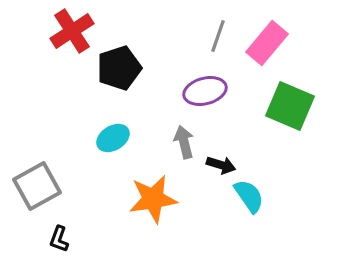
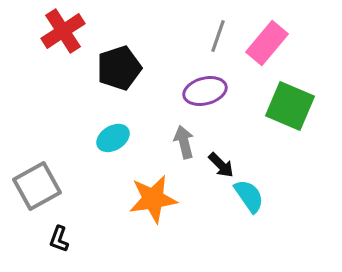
red cross: moved 9 px left
black arrow: rotated 28 degrees clockwise
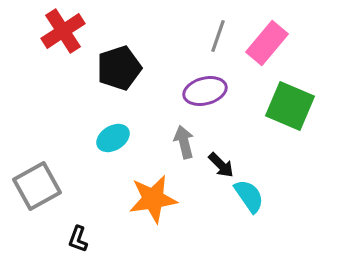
black L-shape: moved 19 px right
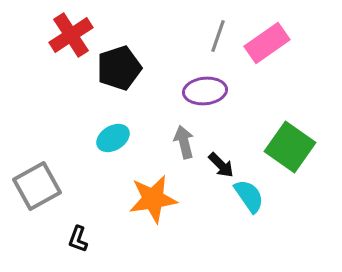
red cross: moved 8 px right, 4 px down
pink rectangle: rotated 15 degrees clockwise
purple ellipse: rotated 9 degrees clockwise
green square: moved 41 px down; rotated 12 degrees clockwise
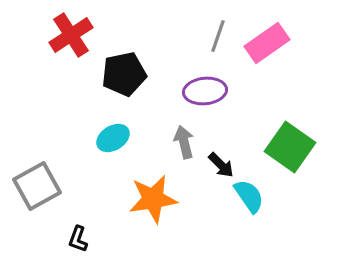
black pentagon: moved 5 px right, 6 px down; rotated 6 degrees clockwise
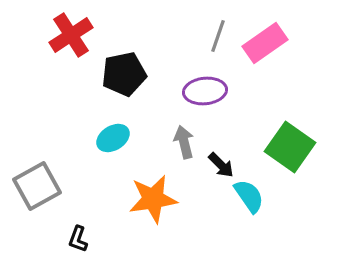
pink rectangle: moved 2 px left
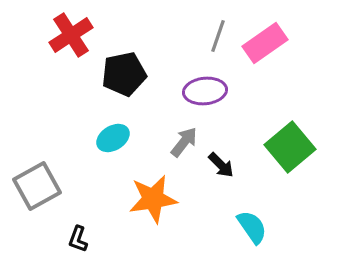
gray arrow: rotated 52 degrees clockwise
green square: rotated 15 degrees clockwise
cyan semicircle: moved 3 px right, 31 px down
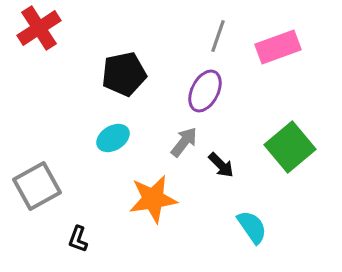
red cross: moved 32 px left, 7 px up
pink rectangle: moved 13 px right, 4 px down; rotated 15 degrees clockwise
purple ellipse: rotated 57 degrees counterclockwise
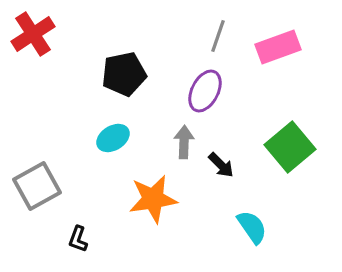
red cross: moved 6 px left, 6 px down
gray arrow: rotated 36 degrees counterclockwise
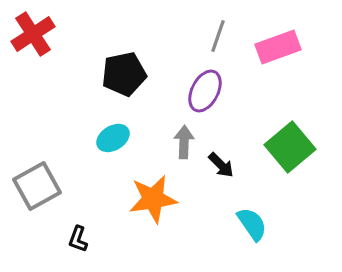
cyan semicircle: moved 3 px up
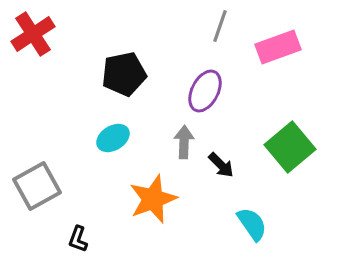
gray line: moved 2 px right, 10 px up
orange star: rotated 12 degrees counterclockwise
